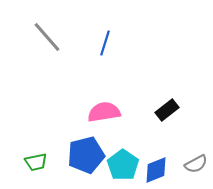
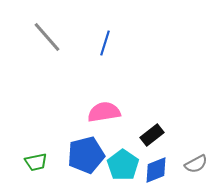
black rectangle: moved 15 px left, 25 px down
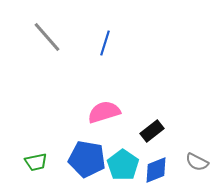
pink semicircle: rotated 8 degrees counterclockwise
black rectangle: moved 4 px up
blue pentagon: moved 1 px right, 4 px down; rotated 24 degrees clockwise
gray semicircle: moved 1 px right, 2 px up; rotated 55 degrees clockwise
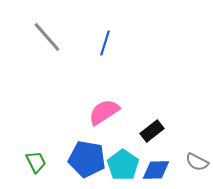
pink semicircle: rotated 16 degrees counterclockwise
green trapezoid: rotated 105 degrees counterclockwise
blue diamond: rotated 20 degrees clockwise
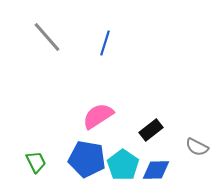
pink semicircle: moved 6 px left, 4 px down
black rectangle: moved 1 px left, 1 px up
gray semicircle: moved 15 px up
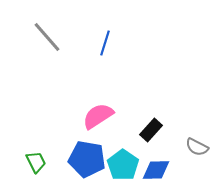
black rectangle: rotated 10 degrees counterclockwise
